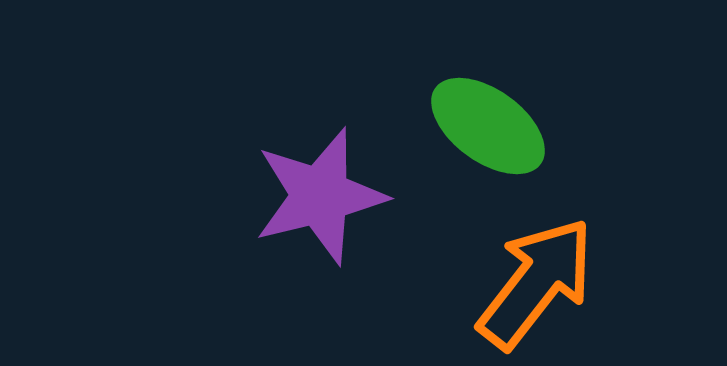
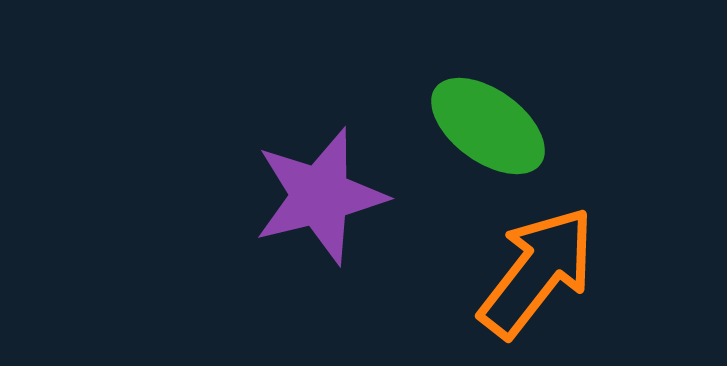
orange arrow: moved 1 px right, 11 px up
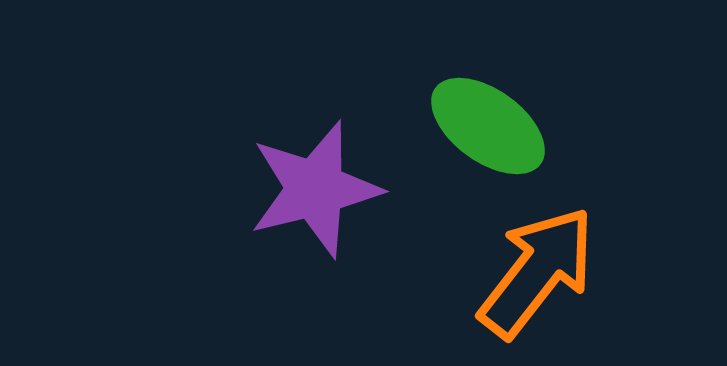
purple star: moved 5 px left, 7 px up
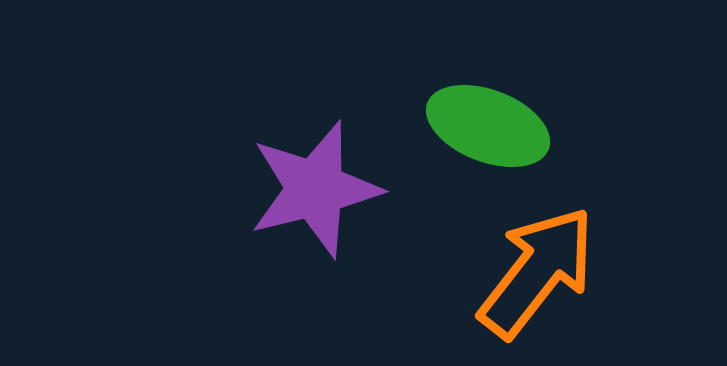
green ellipse: rotated 15 degrees counterclockwise
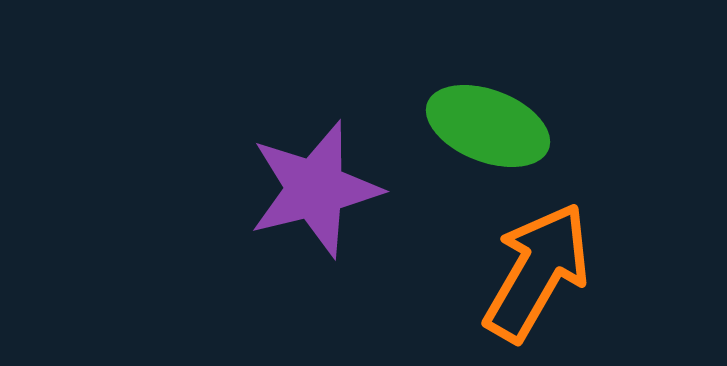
orange arrow: rotated 8 degrees counterclockwise
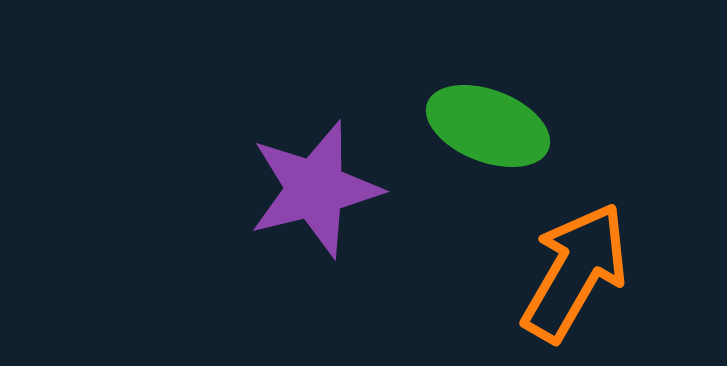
orange arrow: moved 38 px right
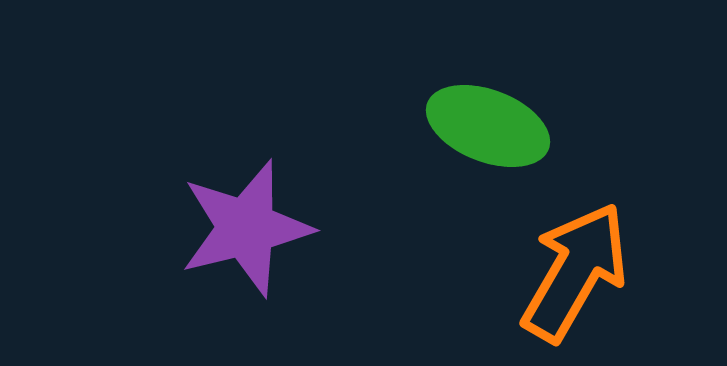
purple star: moved 69 px left, 39 px down
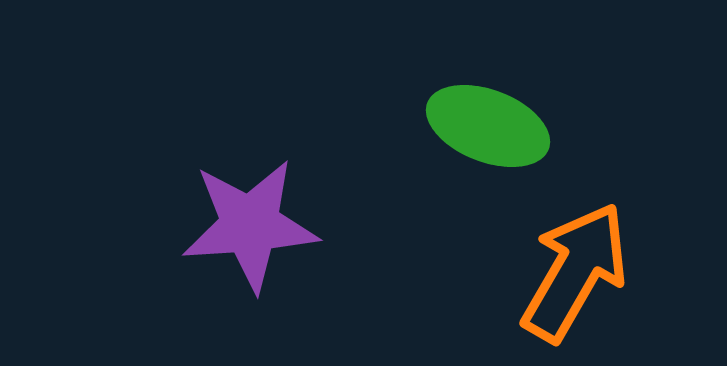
purple star: moved 4 px right, 3 px up; rotated 10 degrees clockwise
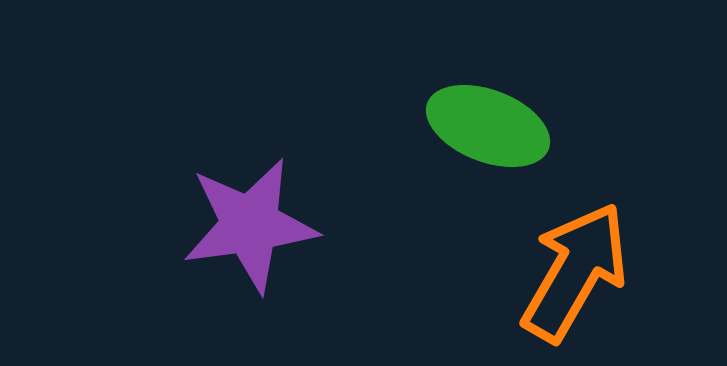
purple star: rotated 4 degrees counterclockwise
